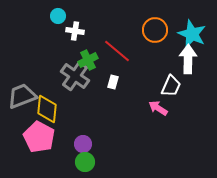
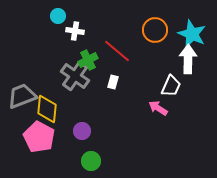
purple circle: moved 1 px left, 13 px up
green circle: moved 6 px right, 1 px up
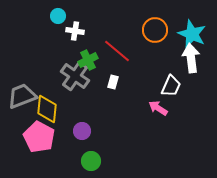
white arrow: moved 3 px right, 1 px up; rotated 8 degrees counterclockwise
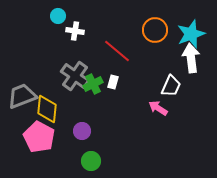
cyan star: moved 1 px left; rotated 28 degrees clockwise
green cross: moved 5 px right, 24 px down
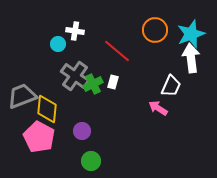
cyan circle: moved 28 px down
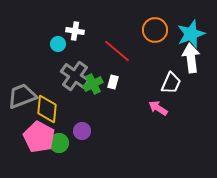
white trapezoid: moved 3 px up
green circle: moved 32 px left, 18 px up
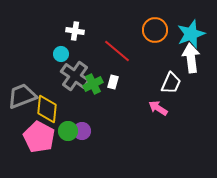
cyan circle: moved 3 px right, 10 px down
green circle: moved 9 px right, 12 px up
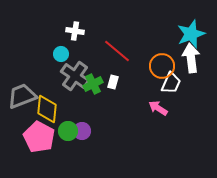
orange circle: moved 7 px right, 36 px down
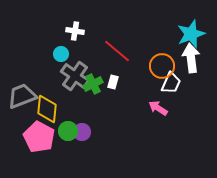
purple circle: moved 1 px down
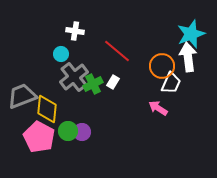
white arrow: moved 3 px left, 1 px up
gray cross: moved 1 px left, 1 px down; rotated 16 degrees clockwise
white rectangle: rotated 16 degrees clockwise
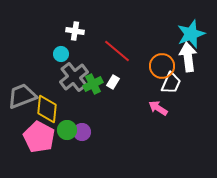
green circle: moved 1 px left, 1 px up
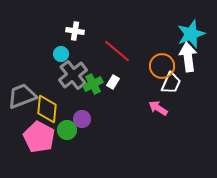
gray cross: moved 1 px left, 2 px up
purple circle: moved 13 px up
